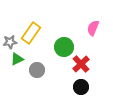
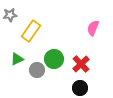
yellow rectangle: moved 2 px up
gray star: moved 27 px up
green circle: moved 10 px left, 12 px down
black circle: moved 1 px left, 1 px down
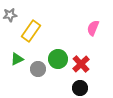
green circle: moved 4 px right
gray circle: moved 1 px right, 1 px up
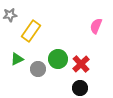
pink semicircle: moved 3 px right, 2 px up
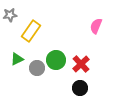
green circle: moved 2 px left, 1 px down
gray circle: moved 1 px left, 1 px up
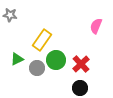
gray star: rotated 16 degrees clockwise
yellow rectangle: moved 11 px right, 9 px down
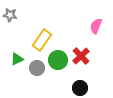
green circle: moved 2 px right
red cross: moved 8 px up
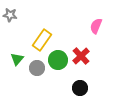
green triangle: rotated 24 degrees counterclockwise
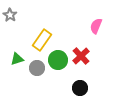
gray star: rotated 24 degrees clockwise
green triangle: rotated 32 degrees clockwise
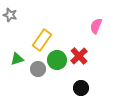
gray star: rotated 16 degrees counterclockwise
red cross: moved 2 px left
green circle: moved 1 px left
gray circle: moved 1 px right, 1 px down
black circle: moved 1 px right
